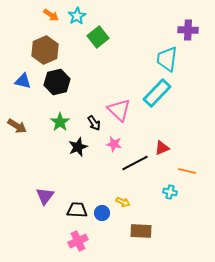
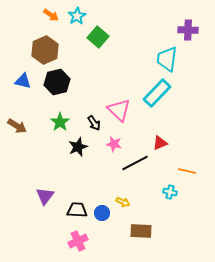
green square: rotated 10 degrees counterclockwise
red triangle: moved 2 px left, 5 px up
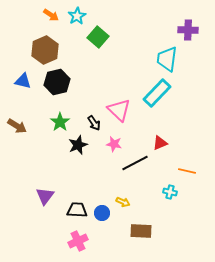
black star: moved 2 px up
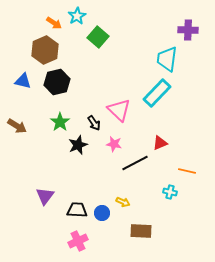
orange arrow: moved 3 px right, 8 px down
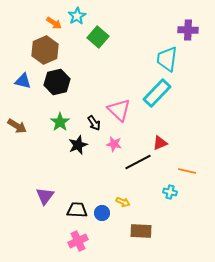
black line: moved 3 px right, 1 px up
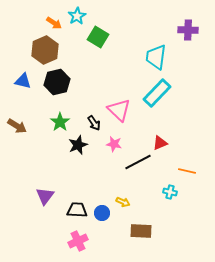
green square: rotated 10 degrees counterclockwise
cyan trapezoid: moved 11 px left, 2 px up
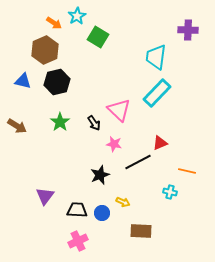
black star: moved 22 px right, 30 px down
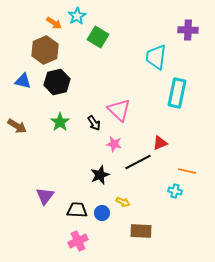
cyan rectangle: moved 20 px right; rotated 32 degrees counterclockwise
cyan cross: moved 5 px right, 1 px up
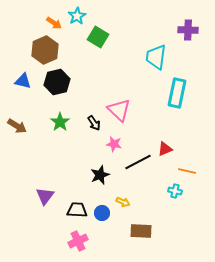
red triangle: moved 5 px right, 6 px down
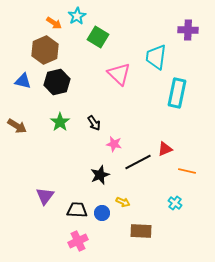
pink triangle: moved 36 px up
cyan cross: moved 12 px down; rotated 24 degrees clockwise
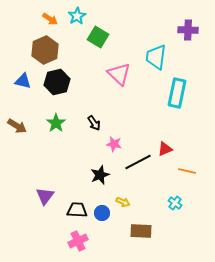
orange arrow: moved 4 px left, 4 px up
green star: moved 4 px left, 1 px down
